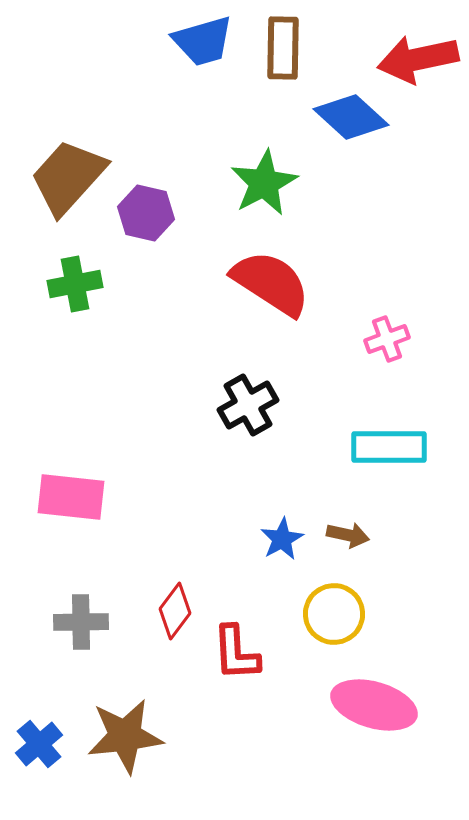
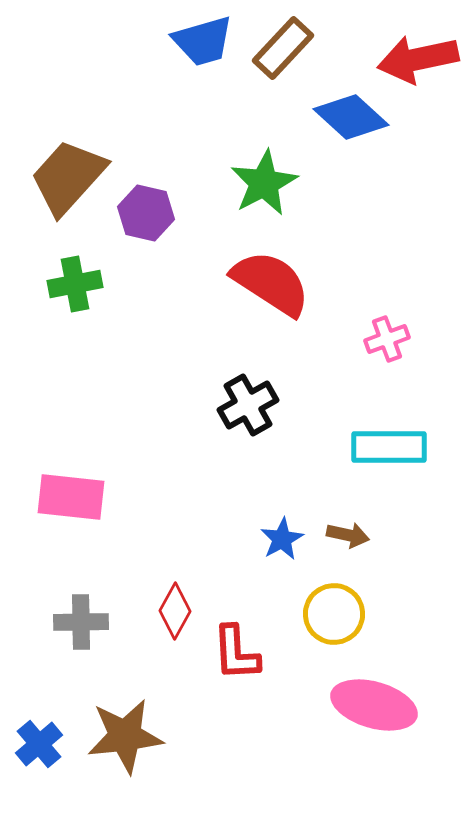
brown rectangle: rotated 42 degrees clockwise
red diamond: rotated 8 degrees counterclockwise
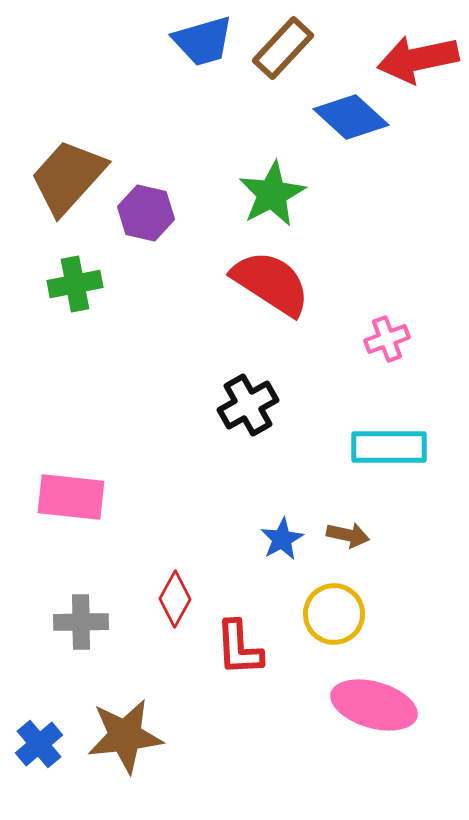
green star: moved 8 px right, 11 px down
red diamond: moved 12 px up
red L-shape: moved 3 px right, 5 px up
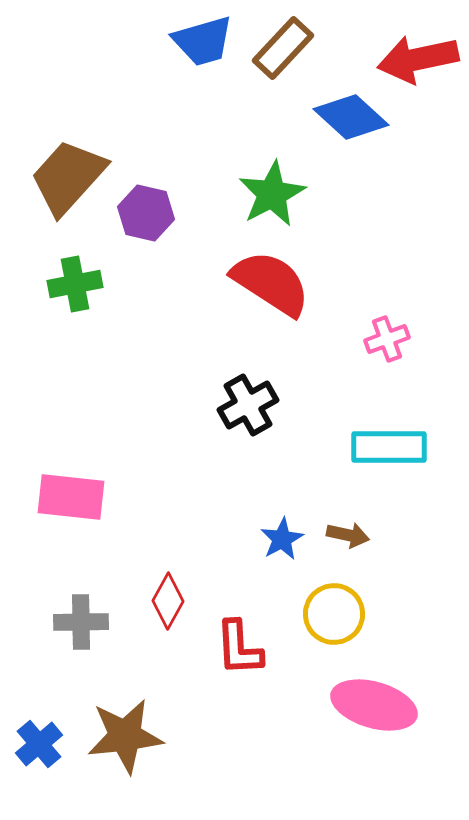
red diamond: moved 7 px left, 2 px down
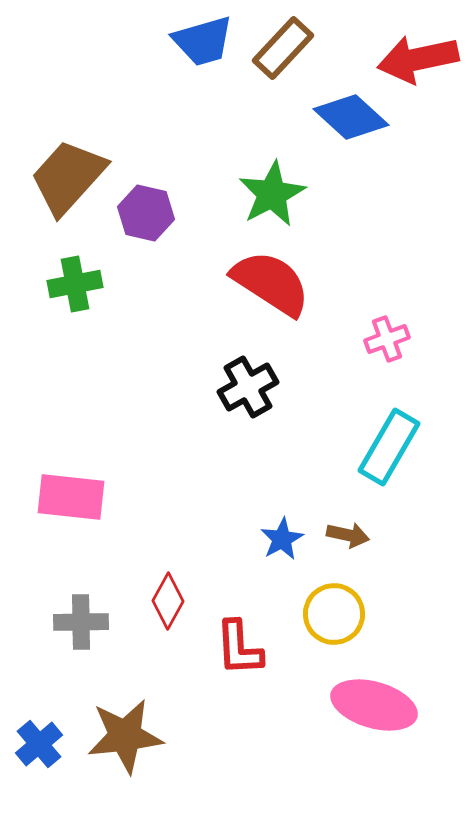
black cross: moved 18 px up
cyan rectangle: rotated 60 degrees counterclockwise
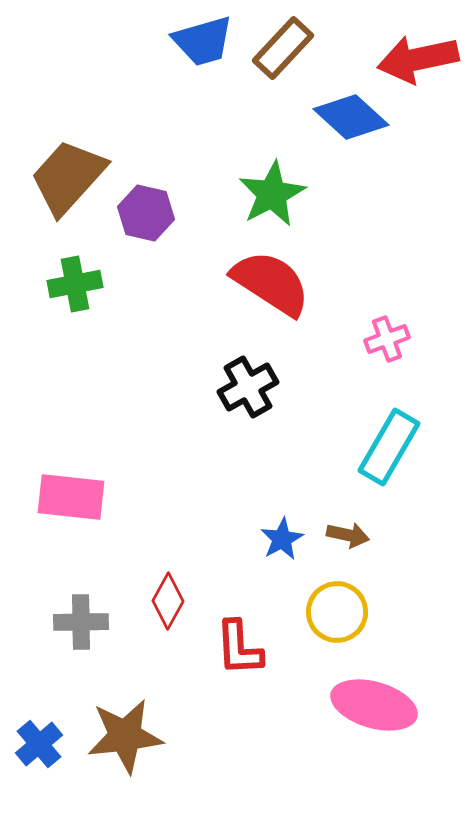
yellow circle: moved 3 px right, 2 px up
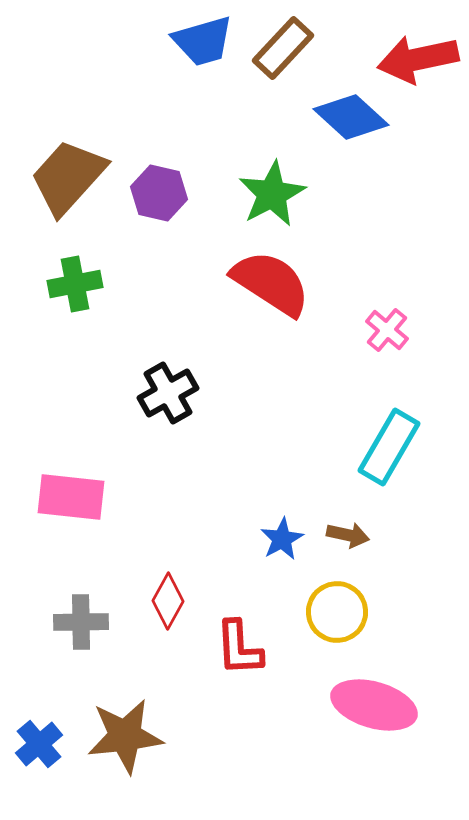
purple hexagon: moved 13 px right, 20 px up
pink cross: moved 9 px up; rotated 30 degrees counterclockwise
black cross: moved 80 px left, 6 px down
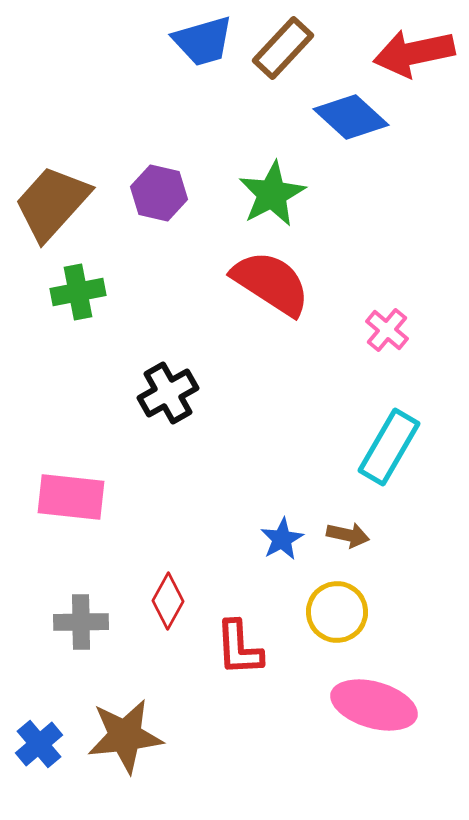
red arrow: moved 4 px left, 6 px up
brown trapezoid: moved 16 px left, 26 px down
green cross: moved 3 px right, 8 px down
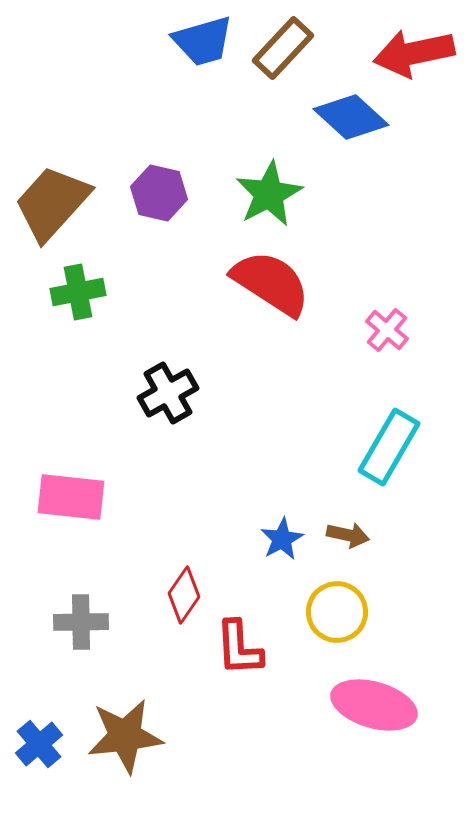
green star: moved 3 px left
red diamond: moved 16 px right, 6 px up; rotated 6 degrees clockwise
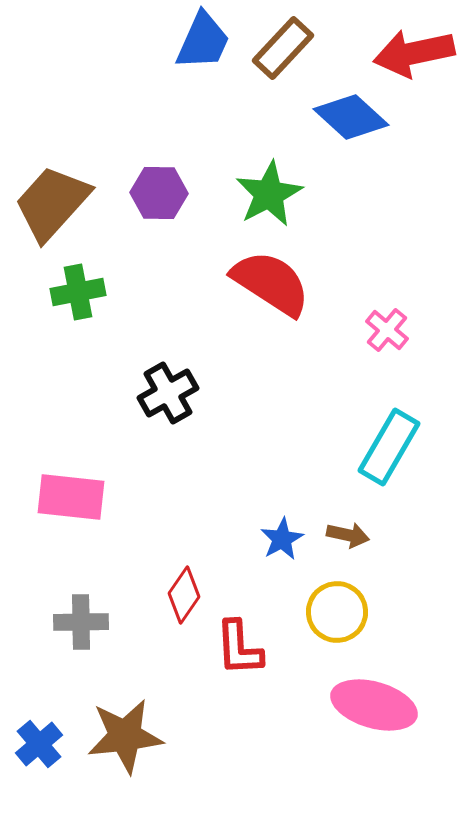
blue trapezoid: rotated 50 degrees counterclockwise
purple hexagon: rotated 12 degrees counterclockwise
